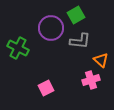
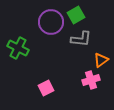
purple circle: moved 6 px up
gray L-shape: moved 1 px right, 2 px up
orange triangle: rotated 42 degrees clockwise
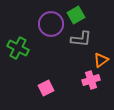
purple circle: moved 2 px down
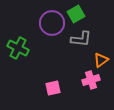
green square: moved 1 px up
purple circle: moved 1 px right, 1 px up
pink square: moved 7 px right; rotated 14 degrees clockwise
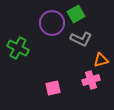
gray L-shape: rotated 20 degrees clockwise
orange triangle: rotated 21 degrees clockwise
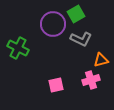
purple circle: moved 1 px right, 1 px down
pink square: moved 3 px right, 3 px up
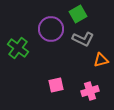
green square: moved 2 px right
purple circle: moved 2 px left, 5 px down
gray L-shape: moved 2 px right
green cross: rotated 10 degrees clockwise
pink cross: moved 1 px left, 11 px down
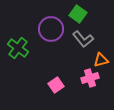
green square: rotated 24 degrees counterclockwise
gray L-shape: rotated 25 degrees clockwise
pink square: rotated 21 degrees counterclockwise
pink cross: moved 13 px up
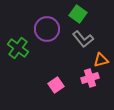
purple circle: moved 4 px left
